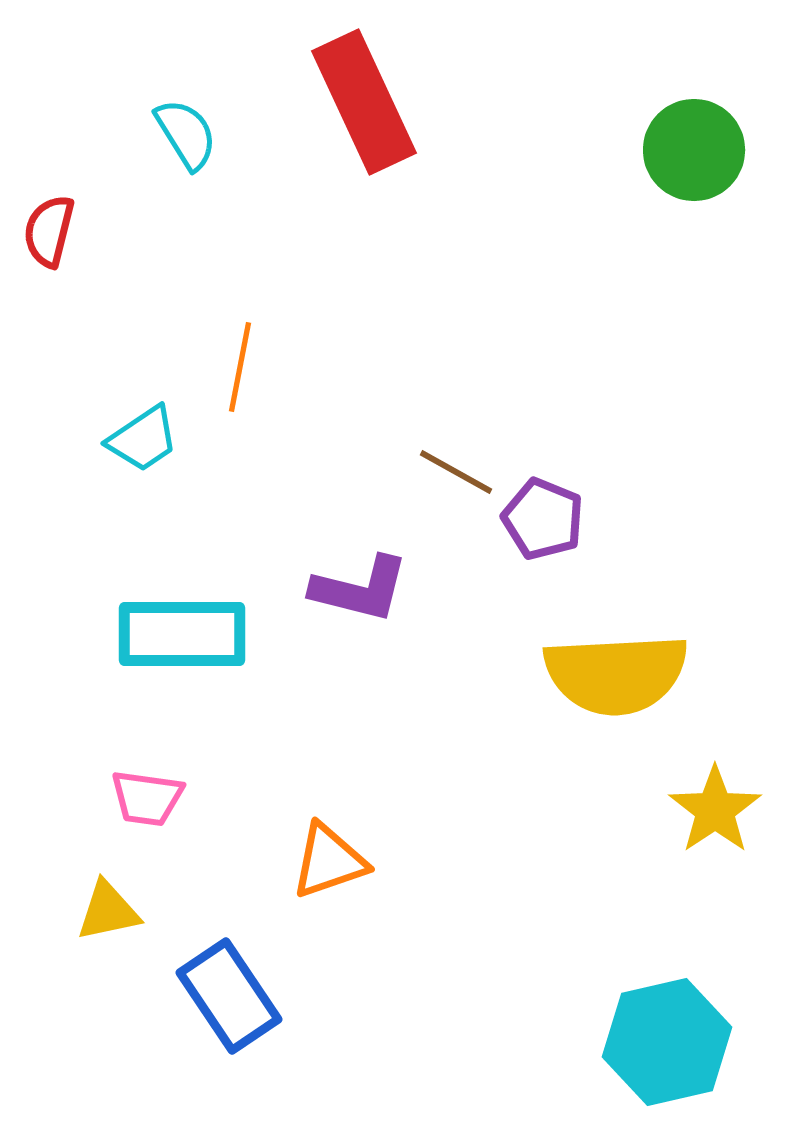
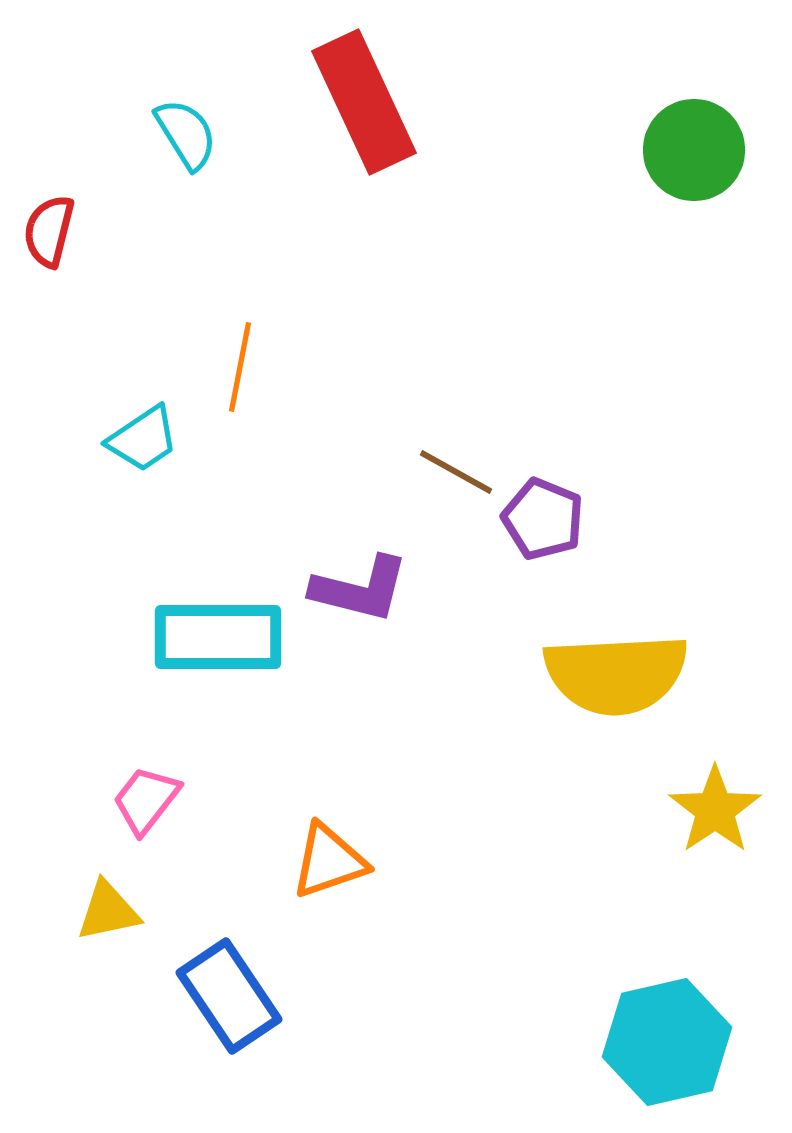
cyan rectangle: moved 36 px right, 3 px down
pink trapezoid: moved 1 px left, 2 px down; rotated 120 degrees clockwise
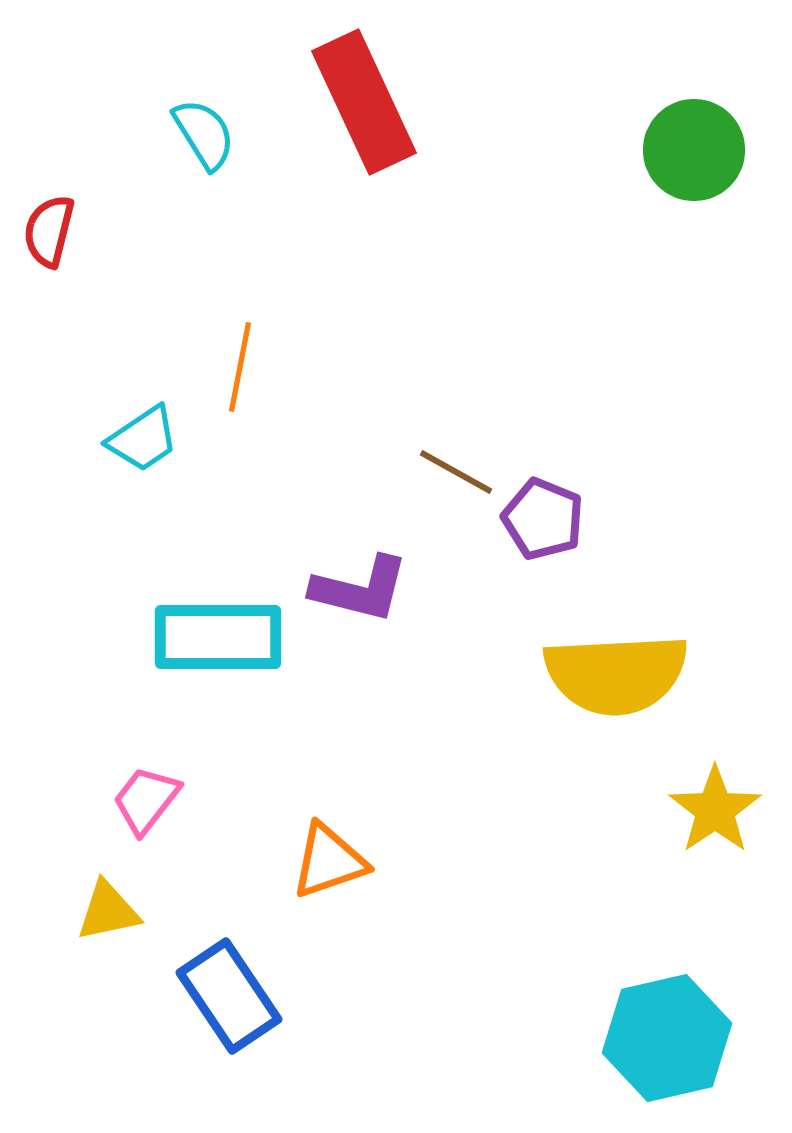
cyan semicircle: moved 18 px right
cyan hexagon: moved 4 px up
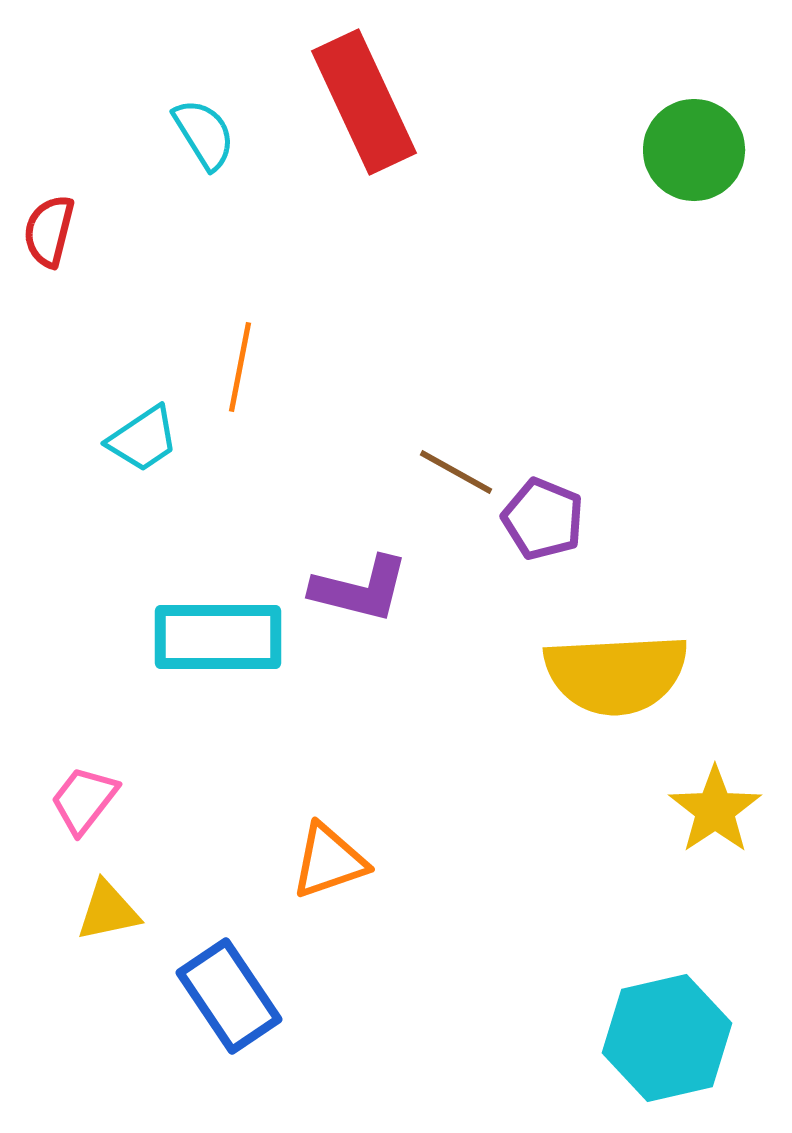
pink trapezoid: moved 62 px left
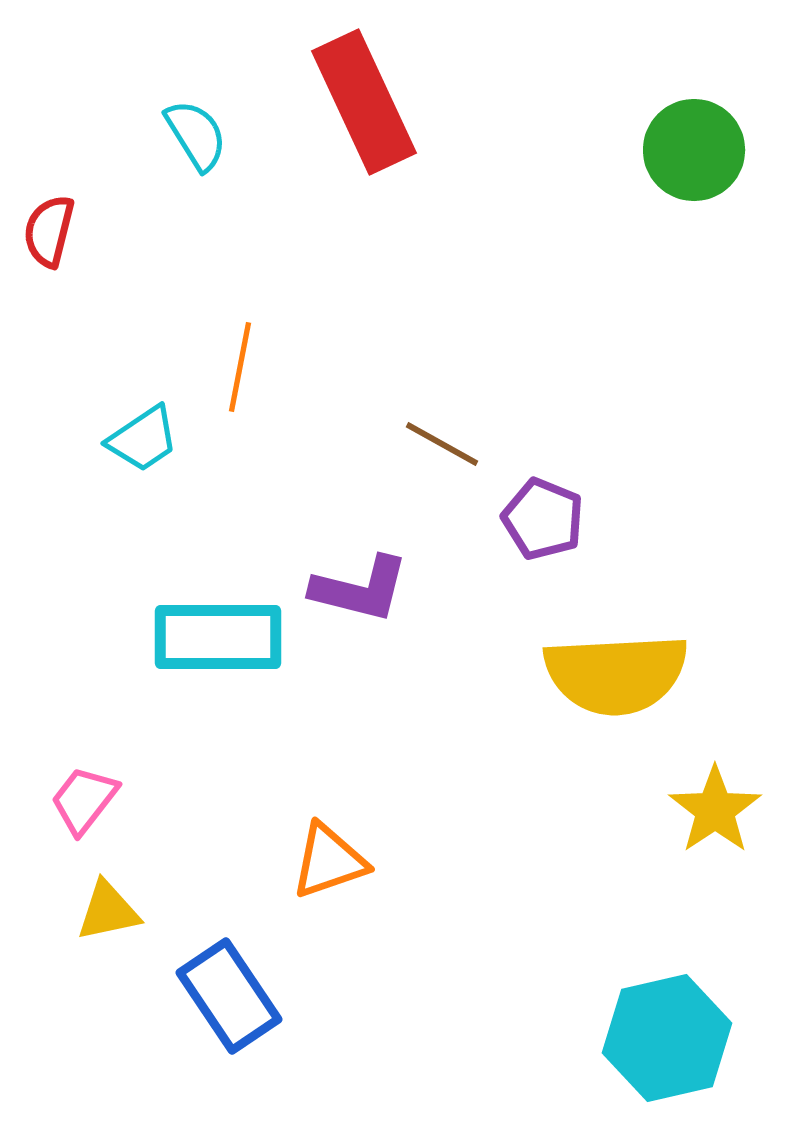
cyan semicircle: moved 8 px left, 1 px down
brown line: moved 14 px left, 28 px up
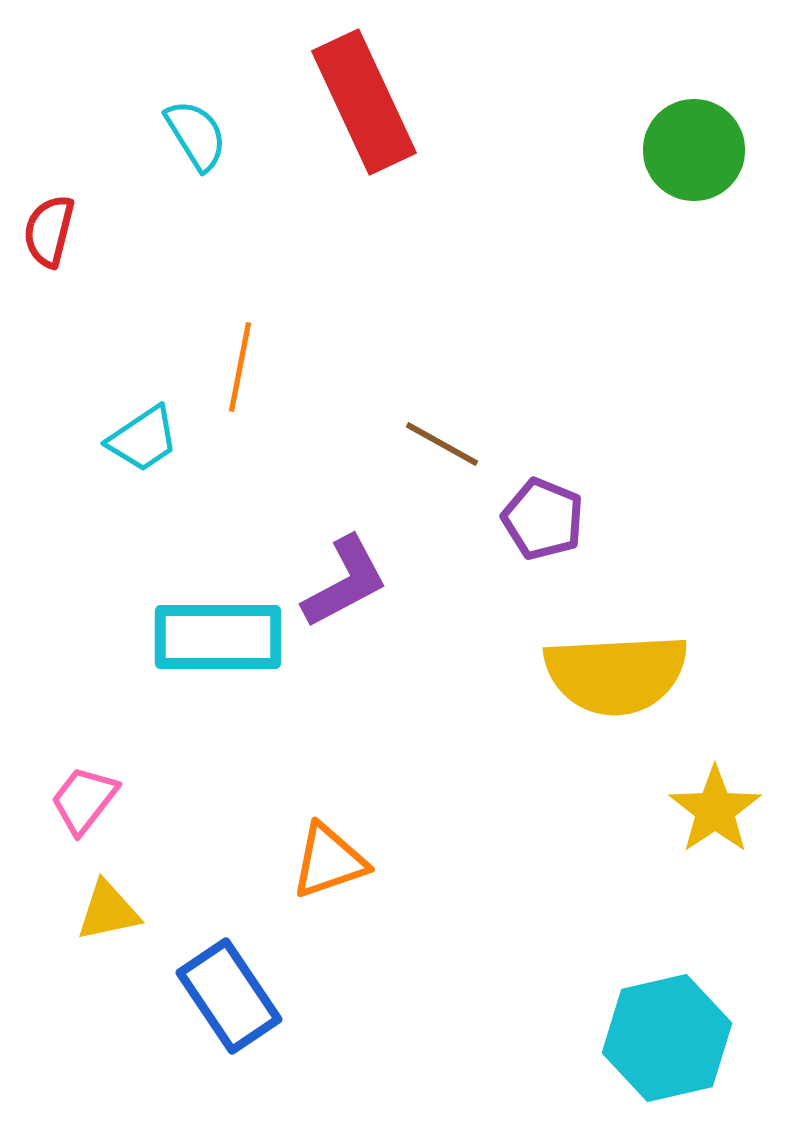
purple L-shape: moved 15 px left, 7 px up; rotated 42 degrees counterclockwise
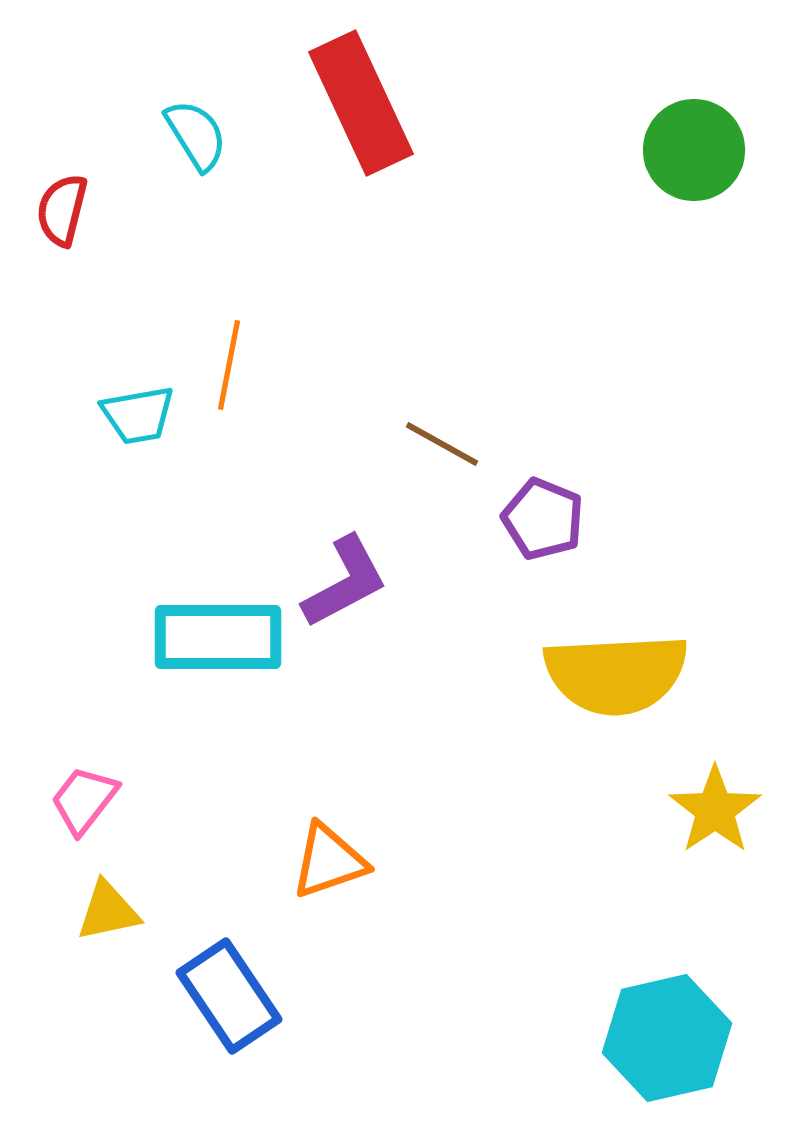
red rectangle: moved 3 px left, 1 px down
red semicircle: moved 13 px right, 21 px up
orange line: moved 11 px left, 2 px up
cyan trapezoid: moved 5 px left, 24 px up; rotated 24 degrees clockwise
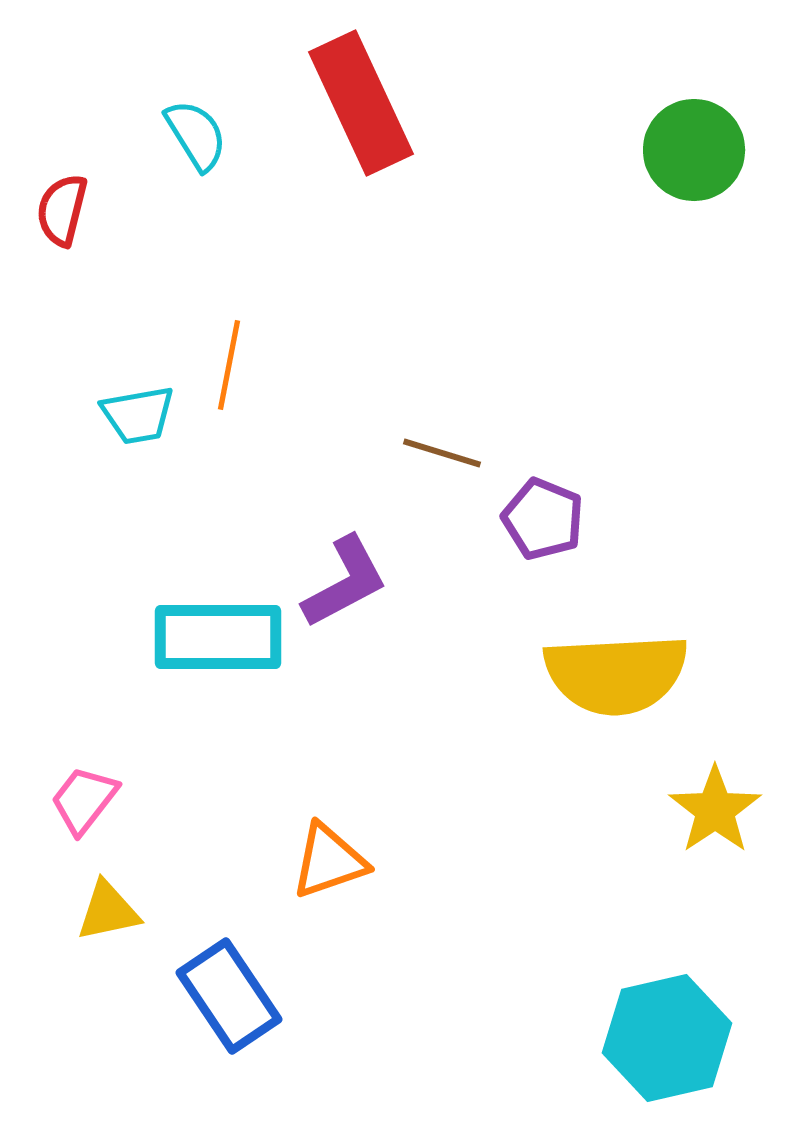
brown line: moved 9 px down; rotated 12 degrees counterclockwise
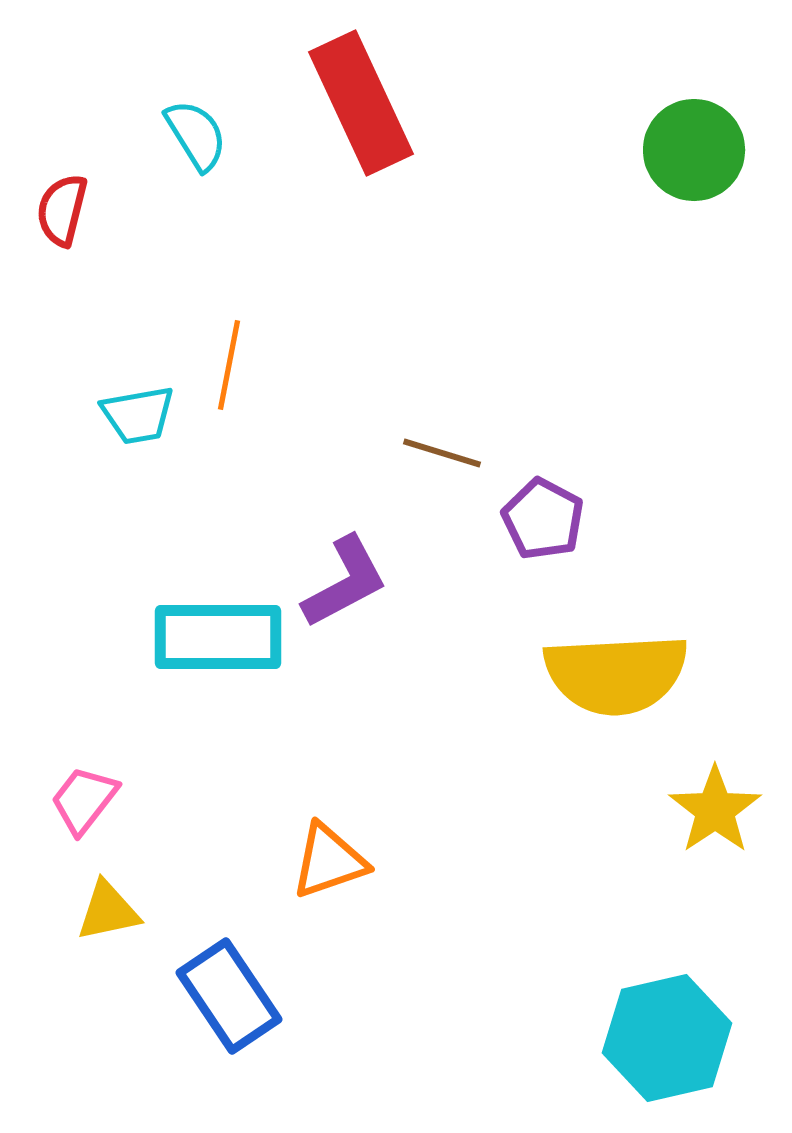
purple pentagon: rotated 6 degrees clockwise
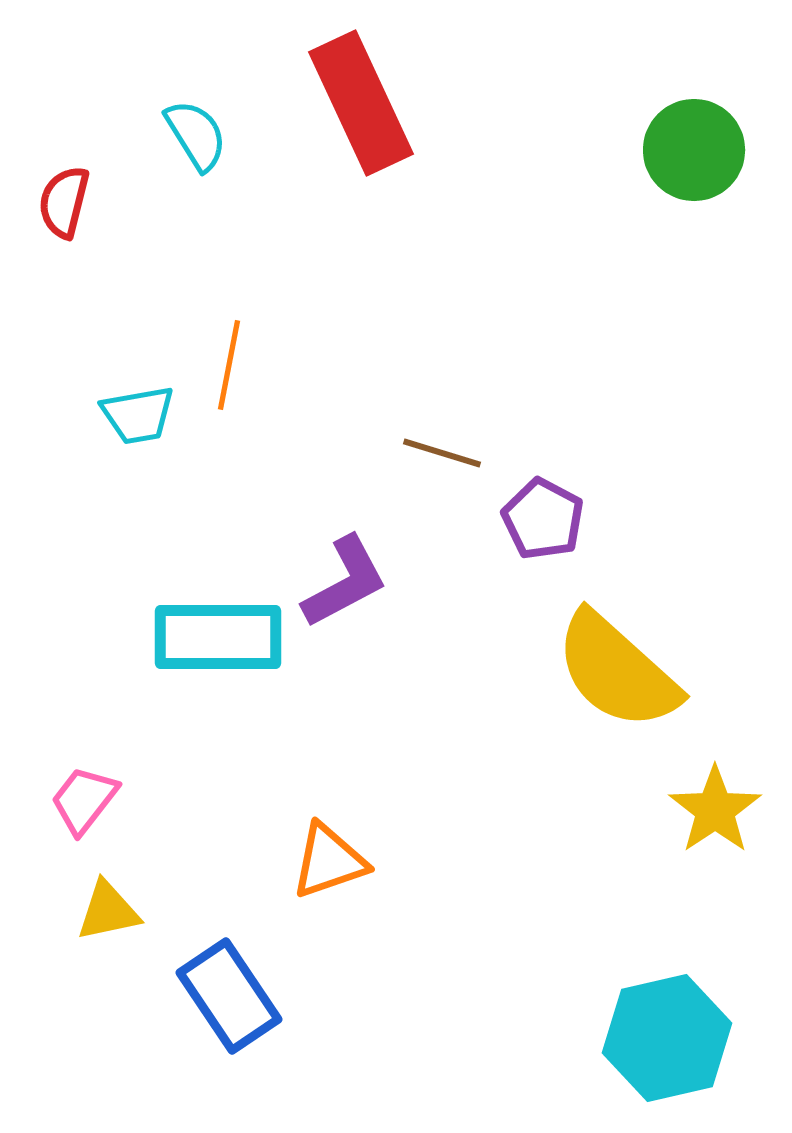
red semicircle: moved 2 px right, 8 px up
yellow semicircle: moved 1 px right, 3 px up; rotated 45 degrees clockwise
